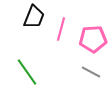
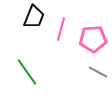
gray line: moved 7 px right
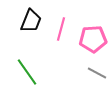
black trapezoid: moved 3 px left, 4 px down
gray line: moved 1 px left, 1 px down
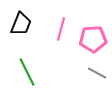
black trapezoid: moved 10 px left, 3 px down
green line: rotated 8 degrees clockwise
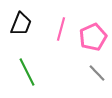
pink pentagon: moved 2 px up; rotated 20 degrees counterclockwise
gray line: rotated 18 degrees clockwise
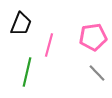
pink line: moved 12 px left, 16 px down
pink pentagon: rotated 16 degrees clockwise
green line: rotated 40 degrees clockwise
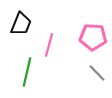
pink pentagon: rotated 12 degrees clockwise
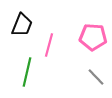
black trapezoid: moved 1 px right, 1 px down
gray line: moved 1 px left, 4 px down
